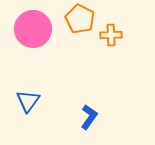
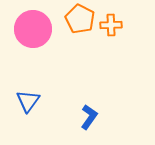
orange cross: moved 10 px up
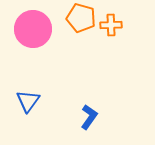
orange pentagon: moved 1 px right, 1 px up; rotated 12 degrees counterclockwise
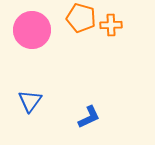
pink circle: moved 1 px left, 1 px down
blue triangle: moved 2 px right
blue L-shape: rotated 30 degrees clockwise
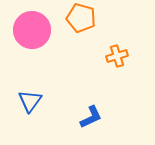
orange cross: moved 6 px right, 31 px down; rotated 15 degrees counterclockwise
blue L-shape: moved 2 px right
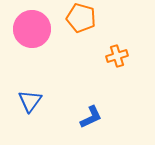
pink circle: moved 1 px up
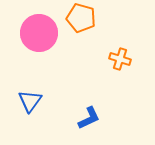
pink circle: moved 7 px right, 4 px down
orange cross: moved 3 px right, 3 px down; rotated 35 degrees clockwise
blue L-shape: moved 2 px left, 1 px down
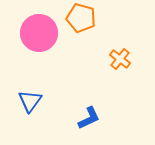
orange cross: rotated 20 degrees clockwise
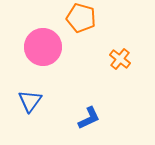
pink circle: moved 4 px right, 14 px down
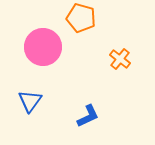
blue L-shape: moved 1 px left, 2 px up
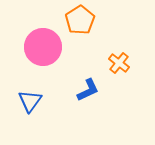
orange pentagon: moved 1 px left, 2 px down; rotated 24 degrees clockwise
orange cross: moved 1 px left, 4 px down
blue L-shape: moved 26 px up
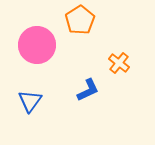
pink circle: moved 6 px left, 2 px up
